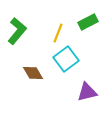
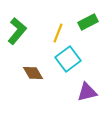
cyan square: moved 2 px right
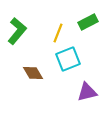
cyan square: rotated 15 degrees clockwise
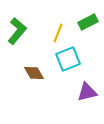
brown diamond: moved 1 px right
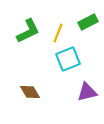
green L-shape: moved 11 px right; rotated 24 degrees clockwise
brown diamond: moved 4 px left, 19 px down
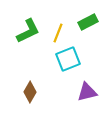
brown diamond: rotated 60 degrees clockwise
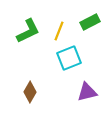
green rectangle: moved 2 px right
yellow line: moved 1 px right, 2 px up
cyan square: moved 1 px right, 1 px up
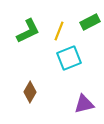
purple triangle: moved 3 px left, 12 px down
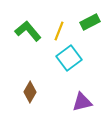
green L-shape: rotated 104 degrees counterclockwise
cyan square: rotated 15 degrees counterclockwise
purple triangle: moved 2 px left, 2 px up
